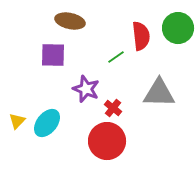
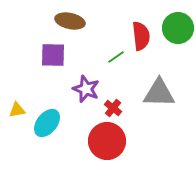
yellow triangle: moved 11 px up; rotated 36 degrees clockwise
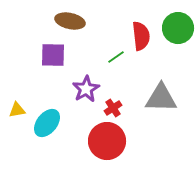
purple star: rotated 20 degrees clockwise
gray triangle: moved 2 px right, 5 px down
red cross: rotated 18 degrees clockwise
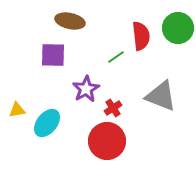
gray triangle: moved 2 px up; rotated 20 degrees clockwise
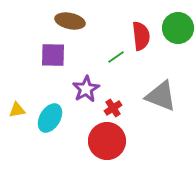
cyan ellipse: moved 3 px right, 5 px up; rotated 8 degrees counterclockwise
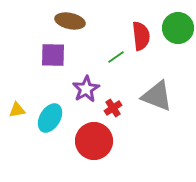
gray triangle: moved 4 px left
red circle: moved 13 px left
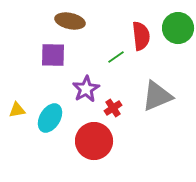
gray triangle: rotated 44 degrees counterclockwise
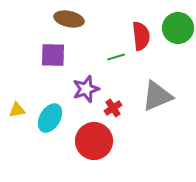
brown ellipse: moved 1 px left, 2 px up
green line: rotated 18 degrees clockwise
purple star: rotated 12 degrees clockwise
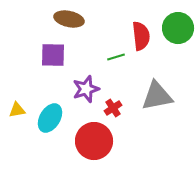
gray triangle: rotated 12 degrees clockwise
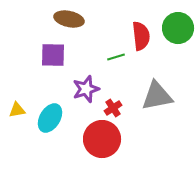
red circle: moved 8 px right, 2 px up
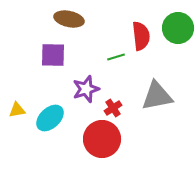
cyan ellipse: rotated 16 degrees clockwise
